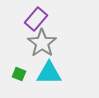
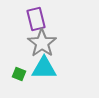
purple rectangle: rotated 55 degrees counterclockwise
cyan triangle: moved 5 px left, 5 px up
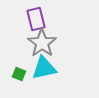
cyan triangle: rotated 12 degrees counterclockwise
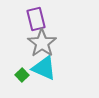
cyan triangle: rotated 36 degrees clockwise
green square: moved 3 px right, 1 px down; rotated 24 degrees clockwise
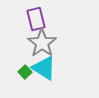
cyan triangle: rotated 8 degrees clockwise
green square: moved 3 px right, 3 px up
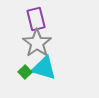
gray star: moved 5 px left
cyan triangle: rotated 16 degrees counterclockwise
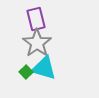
green square: moved 1 px right
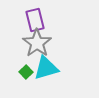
purple rectangle: moved 1 px left, 1 px down
cyan triangle: moved 2 px right; rotated 32 degrees counterclockwise
